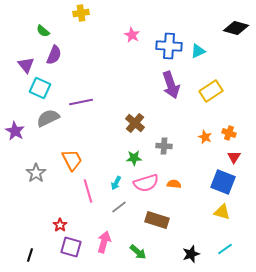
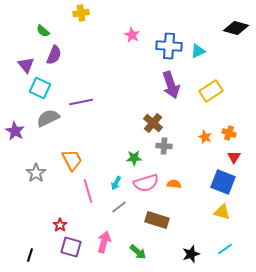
brown cross: moved 18 px right
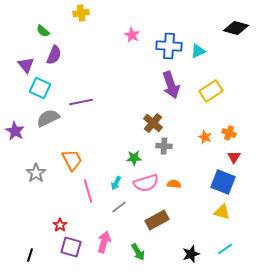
brown rectangle: rotated 45 degrees counterclockwise
green arrow: rotated 18 degrees clockwise
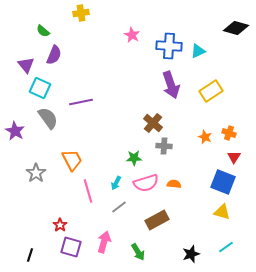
gray semicircle: rotated 80 degrees clockwise
cyan line: moved 1 px right, 2 px up
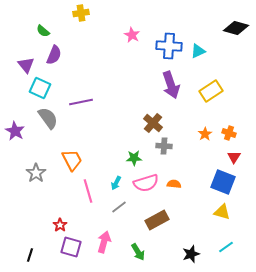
orange star: moved 3 px up; rotated 16 degrees clockwise
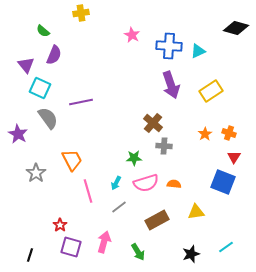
purple star: moved 3 px right, 3 px down
yellow triangle: moved 26 px left; rotated 24 degrees counterclockwise
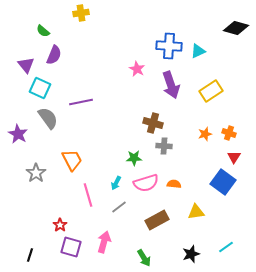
pink star: moved 5 px right, 34 px down
brown cross: rotated 24 degrees counterclockwise
orange star: rotated 16 degrees clockwise
blue square: rotated 15 degrees clockwise
pink line: moved 4 px down
green arrow: moved 6 px right, 6 px down
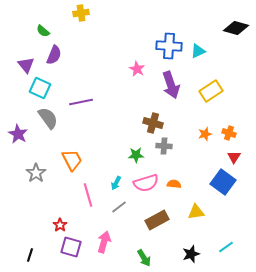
green star: moved 2 px right, 3 px up
